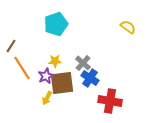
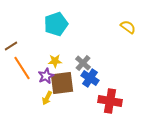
brown line: rotated 24 degrees clockwise
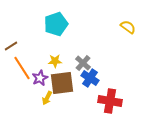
purple star: moved 6 px left, 2 px down
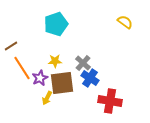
yellow semicircle: moved 3 px left, 5 px up
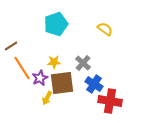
yellow semicircle: moved 20 px left, 7 px down
yellow star: moved 1 px left, 1 px down
blue cross: moved 4 px right, 6 px down
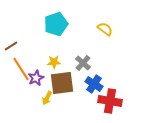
orange line: moved 1 px left, 1 px down
purple star: moved 4 px left
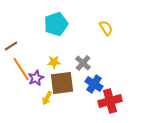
yellow semicircle: moved 1 px right, 1 px up; rotated 21 degrees clockwise
red cross: rotated 25 degrees counterclockwise
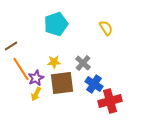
yellow arrow: moved 11 px left, 4 px up
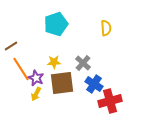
yellow semicircle: rotated 28 degrees clockwise
purple star: rotated 21 degrees counterclockwise
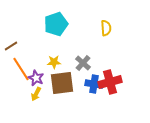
blue cross: rotated 24 degrees counterclockwise
red cross: moved 19 px up
